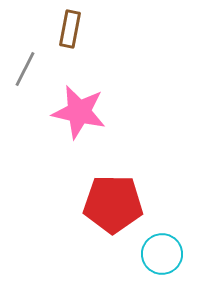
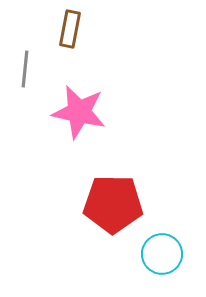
gray line: rotated 21 degrees counterclockwise
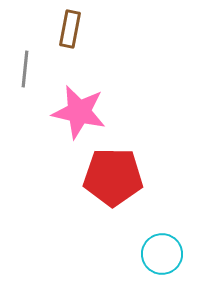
red pentagon: moved 27 px up
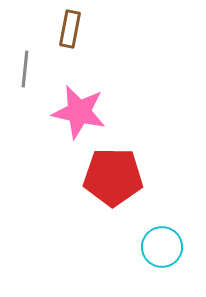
cyan circle: moved 7 px up
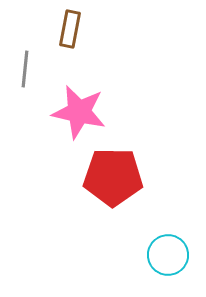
cyan circle: moved 6 px right, 8 px down
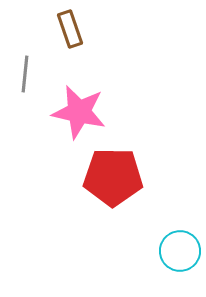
brown rectangle: rotated 30 degrees counterclockwise
gray line: moved 5 px down
cyan circle: moved 12 px right, 4 px up
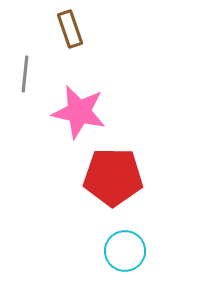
cyan circle: moved 55 px left
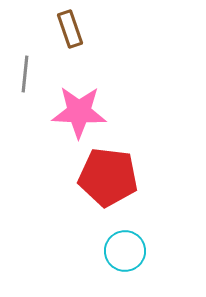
pink star: rotated 10 degrees counterclockwise
red pentagon: moved 5 px left; rotated 6 degrees clockwise
